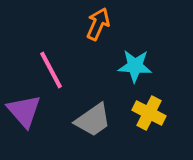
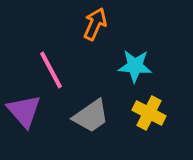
orange arrow: moved 3 px left
gray trapezoid: moved 2 px left, 4 px up
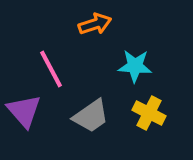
orange arrow: rotated 48 degrees clockwise
pink line: moved 1 px up
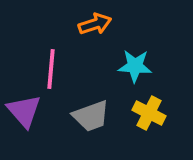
pink line: rotated 33 degrees clockwise
gray trapezoid: rotated 15 degrees clockwise
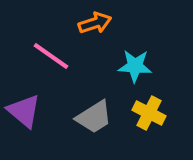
orange arrow: moved 1 px up
pink line: moved 13 px up; rotated 60 degrees counterclockwise
purple triangle: rotated 9 degrees counterclockwise
gray trapezoid: moved 3 px right, 1 px down; rotated 12 degrees counterclockwise
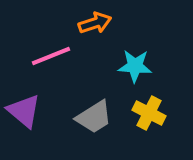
pink line: rotated 57 degrees counterclockwise
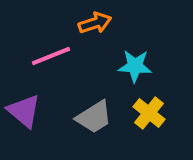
yellow cross: rotated 12 degrees clockwise
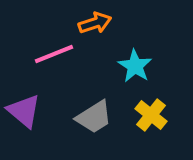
pink line: moved 3 px right, 2 px up
cyan star: rotated 28 degrees clockwise
yellow cross: moved 2 px right, 2 px down
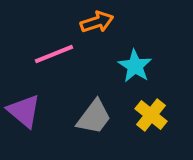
orange arrow: moved 2 px right, 1 px up
gray trapezoid: rotated 21 degrees counterclockwise
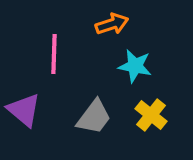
orange arrow: moved 15 px right, 2 px down
pink line: rotated 66 degrees counterclockwise
cyan star: rotated 20 degrees counterclockwise
purple triangle: moved 1 px up
